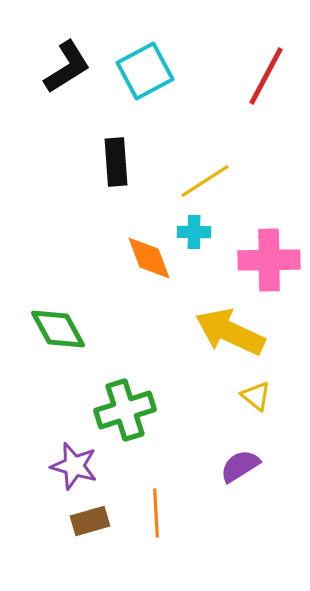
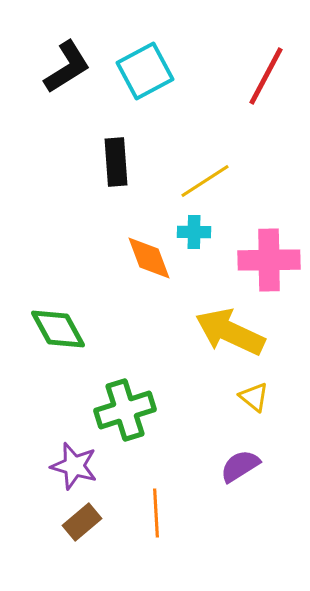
yellow triangle: moved 2 px left, 1 px down
brown rectangle: moved 8 px left, 1 px down; rotated 24 degrees counterclockwise
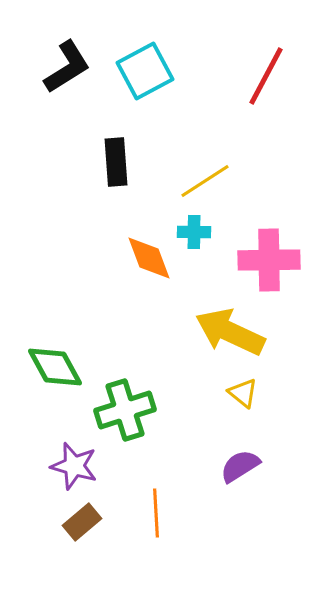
green diamond: moved 3 px left, 38 px down
yellow triangle: moved 11 px left, 4 px up
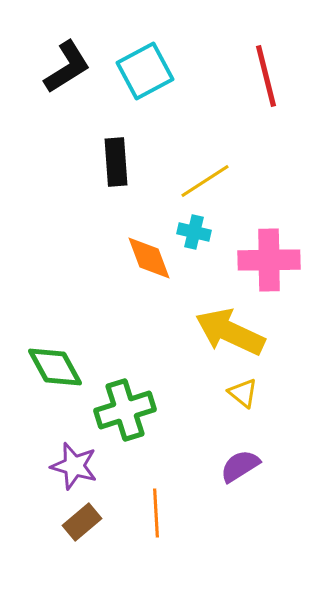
red line: rotated 42 degrees counterclockwise
cyan cross: rotated 12 degrees clockwise
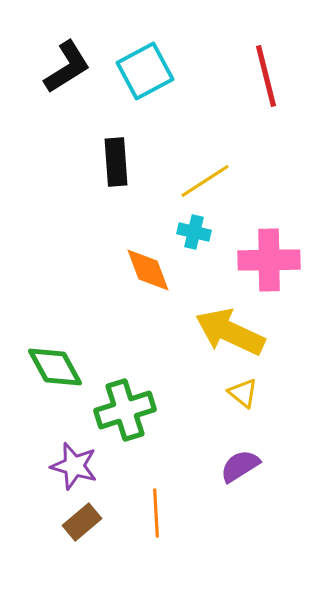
orange diamond: moved 1 px left, 12 px down
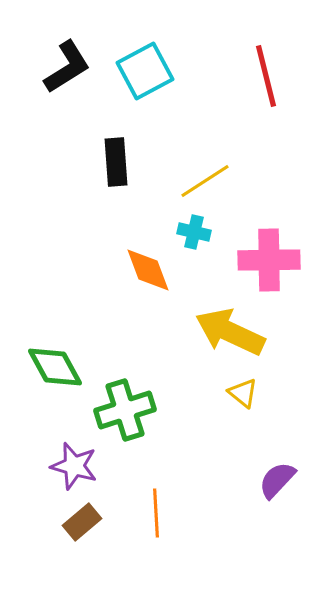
purple semicircle: moved 37 px right, 14 px down; rotated 15 degrees counterclockwise
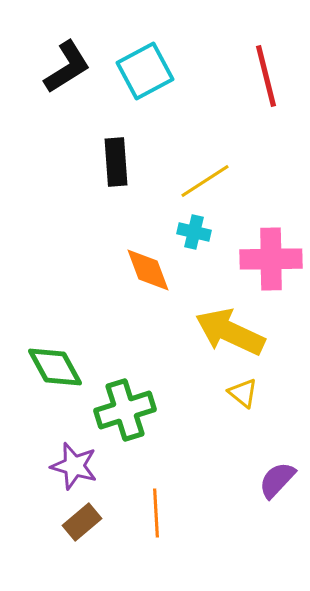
pink cross: moved 2 px right, 1 px up
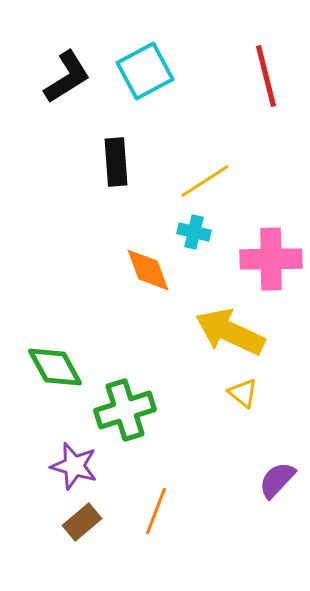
black L-shape: moved 10 px down
orange line: moved 2 px up; rotated 24 degrees clockwise
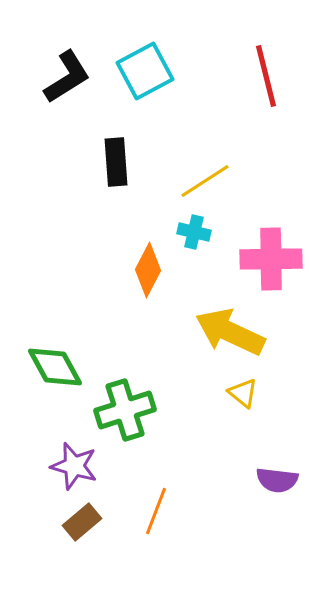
orange diamond: rotated 48 degrees clockwise
purple semicircle: rotated 126 degrees counterclockwise
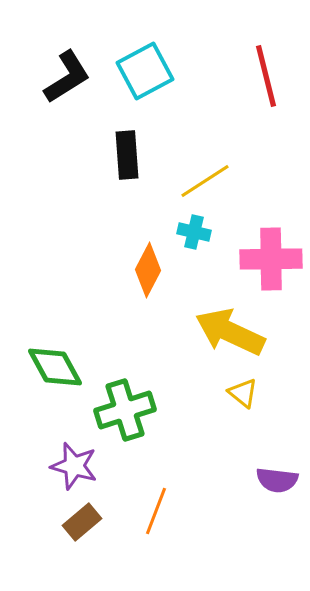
black rectangle: moved 11 px right, 7 px up
